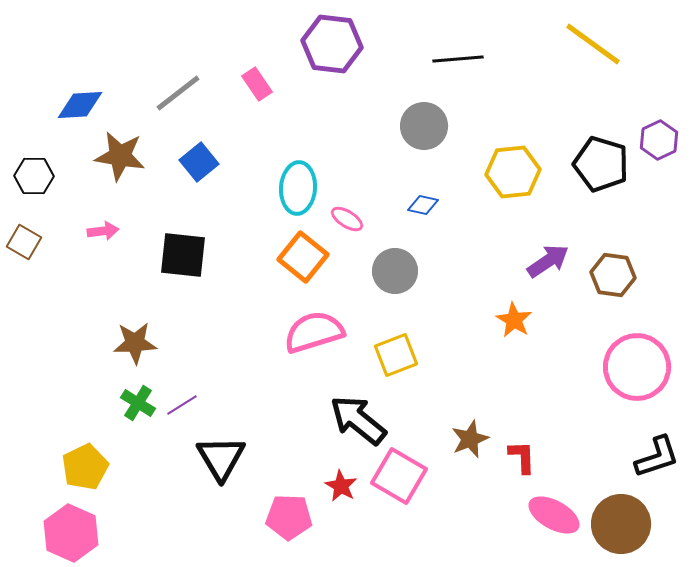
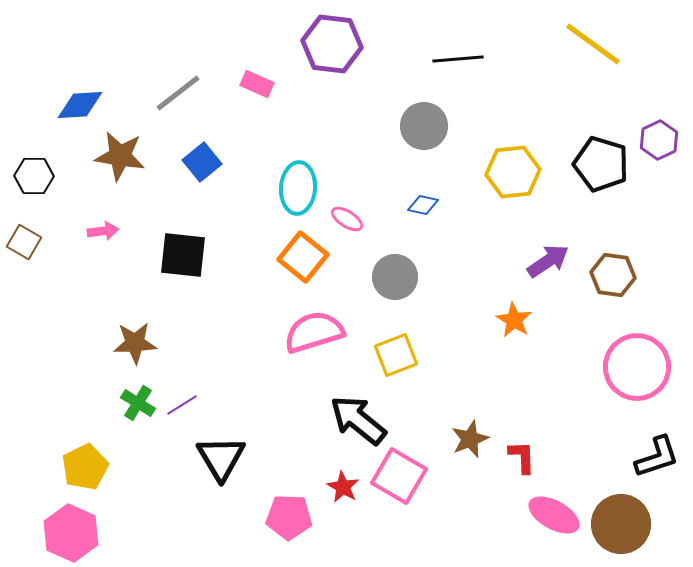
pink rectangle at (257, 84): rotated 32 degrees counterclockwise
blue square at (199, 162): moved 3 px right
gray circle at (395, 271): moved 6 px down
red star at (341, 486): moved 2 px right, 1 px down
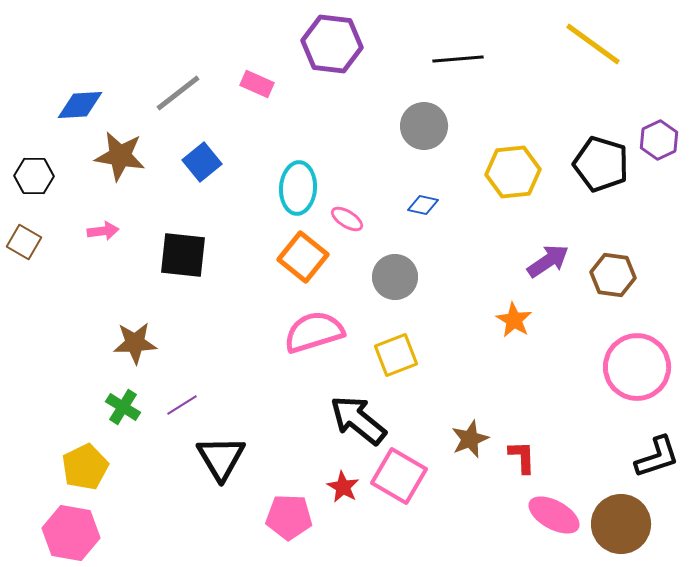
green cross at (138, 403): moved 15 px left, 4 px down
pink hexagon at (71, 533): rotated 14 degrees counterclockwise
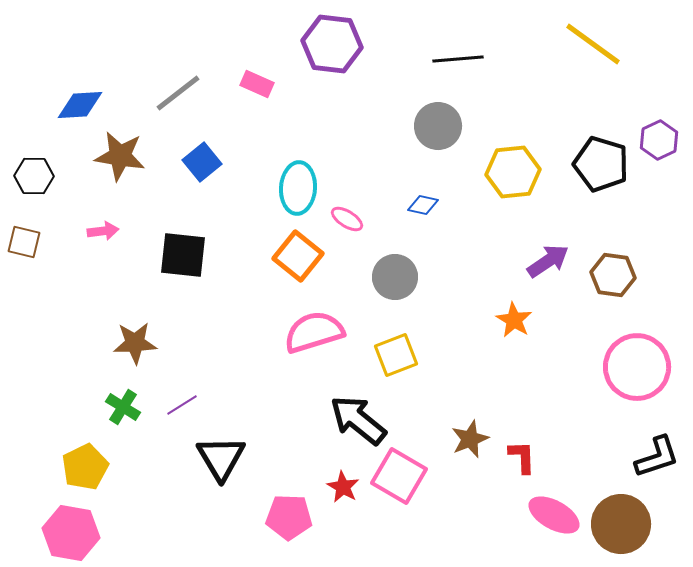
gray circle at (424, 126): moved 14 px right
brown square at (24, 242): rotated 16 degrees counterclockwise
orange square at (303, 257): moved 5 px left, 1 px up
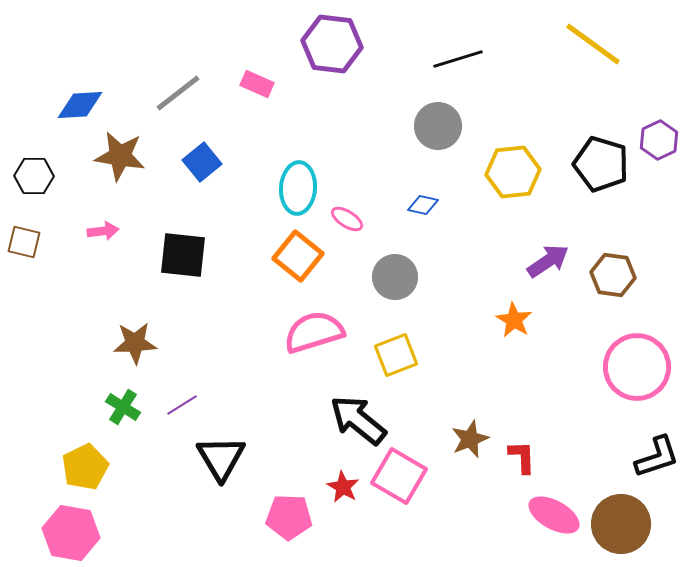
black line at (458, 59): rotated 12 degrees counterclockwise
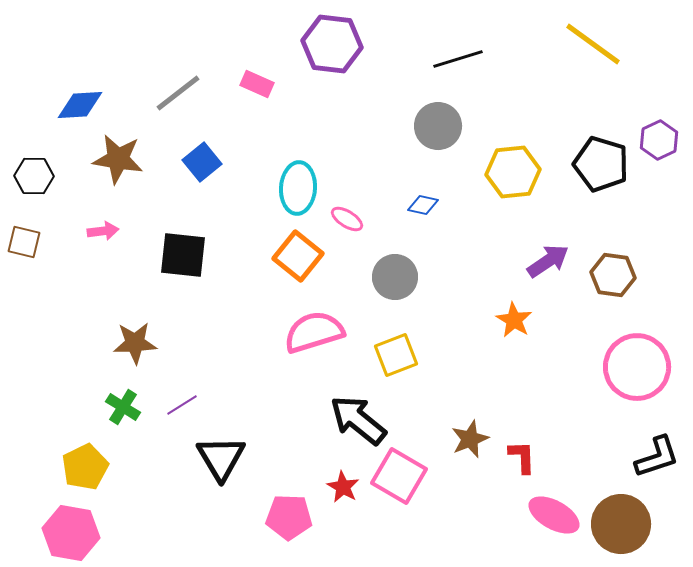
brown star at (120, 156): moved 2 px left, 3 px down
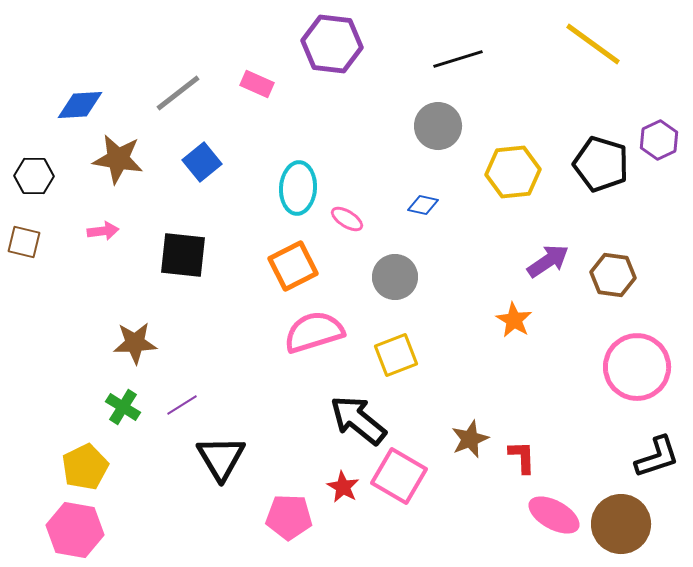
orange square at (298, 256): moved 5 px left, 10 px down; rotated 24 degrees clockwise
pink hexagon at (71, 533): moved 4 px right, 3 px up
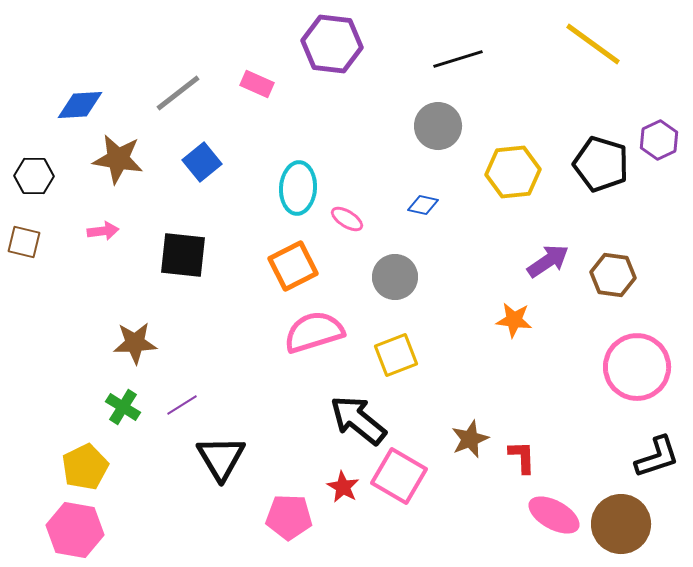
orange star at (514, 320): rotated 24 degrees counterclockwise
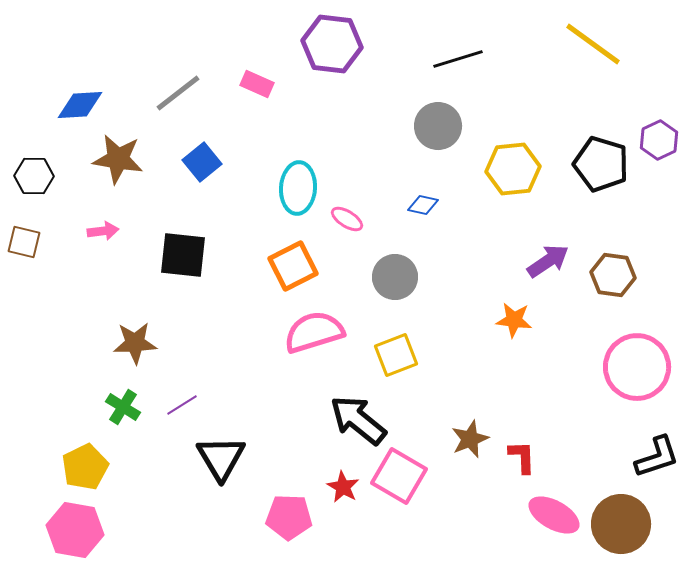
yellow hexagon at (513, 172): moved 3 px up
